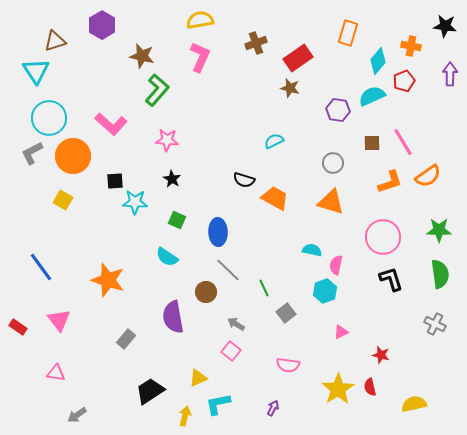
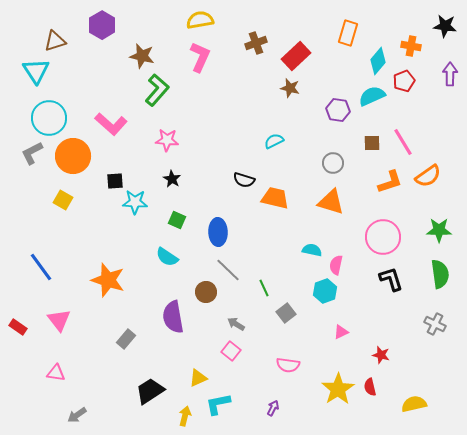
red rectangle at (298, 58): moved 2 px left, 2 px up; rotated 8 degrees counterclockwise
orange trapezoid at (275, 198): rotated 16 degrees counterclockwise
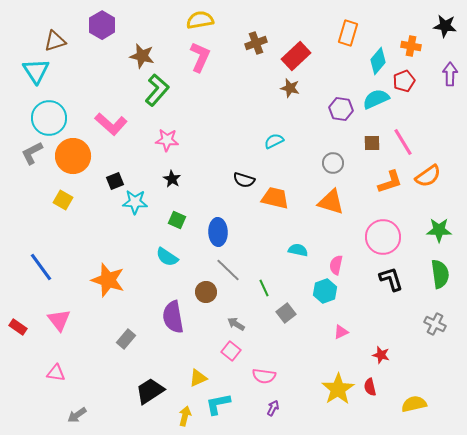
cyan semicircle at (372, 96): moved 4 px right, 3 px down
purple hexagon at (338, 110): moved 3 px right, 1 px up
black square at (115, 181): rotated 18 degrees counterclockwise
cyan semicircle at (312, 250): moved 14 px left
pink semicircle at (288, 365): moved 24 px left, 11 px down
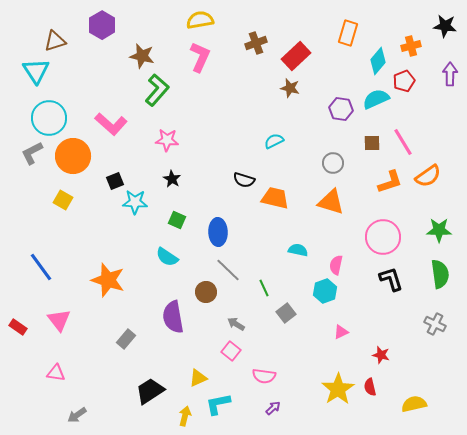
orange cross at (411, 46): rotated 24 degrees counterclockwise
purple arrow at (273, 408): rotated 21 degrees clockwise
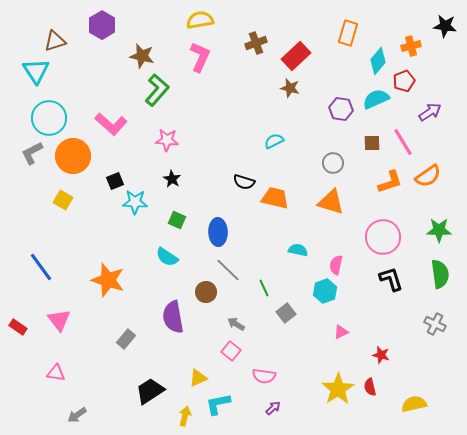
purple arrow at (450, 74): moved 20 px left, 38 px down; rotated 55 degrees clockwise
black semicircle at (244, 180): moved 2 px down
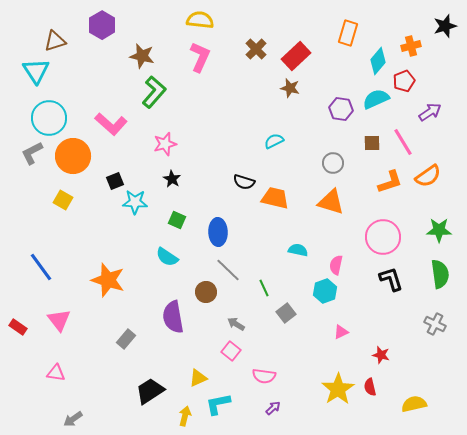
yellow semicircle at (200, 20): rotated 16 degrees clockwise
black star at (445, 26): rotated 25 degrees counterclockwise
brown cross at (256, 43): moved 6 px down; rotated 25 degrees counterclockwise
green L-shape at (157, 90): moved 3 px left, 2 px down
pink star at (167, 140): moved 2 px left, 4 px down; rotated 20 degrees counterclockwise
gray arrow at (77, 415): moved 4 px left, 4 px down
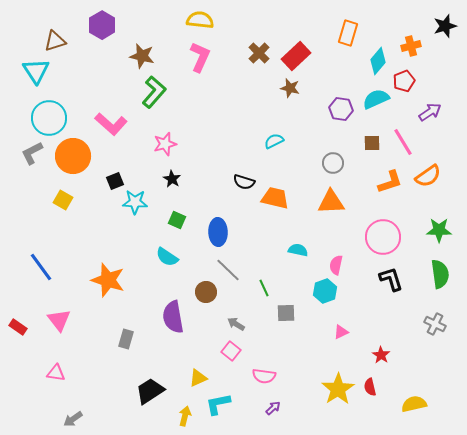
brown cross at (256, 49): moved 3 px right, 4 px down
orange triangle at (331, 202): rotated 20 degrees counterclockwise
gray square at (286, 313): rotated 36 degrees clockwise
gray rectangle at (126, 339): rotated 24 degrees counterclockwise
red star at (381, 355): rotated 18 degrees clockwise
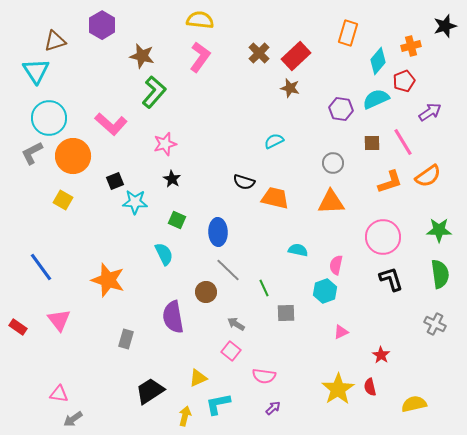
pink L-shape at (200, 57): rotated 12 degrees clockwise
cyan semicircle at (167, 257): moved 3 px left, 3 px up; rotated 150 degrees counterclockwise
pink triangle at (56, 373): moved 3 px right, 21 px down
